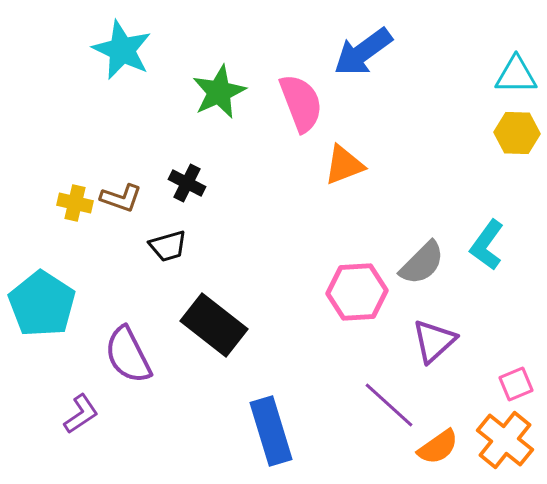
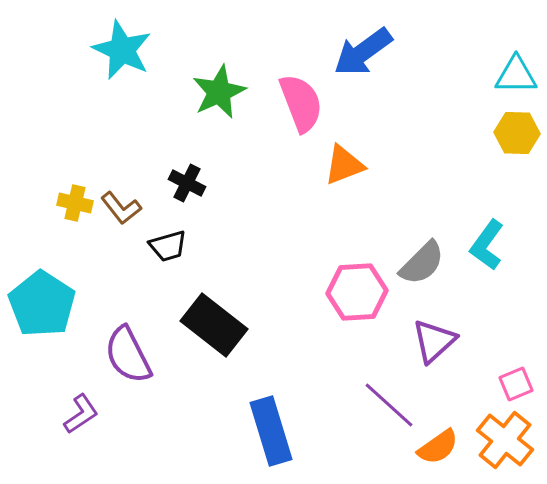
brown L-shape: moved 10 px down; rotated 33 degrees clockwise
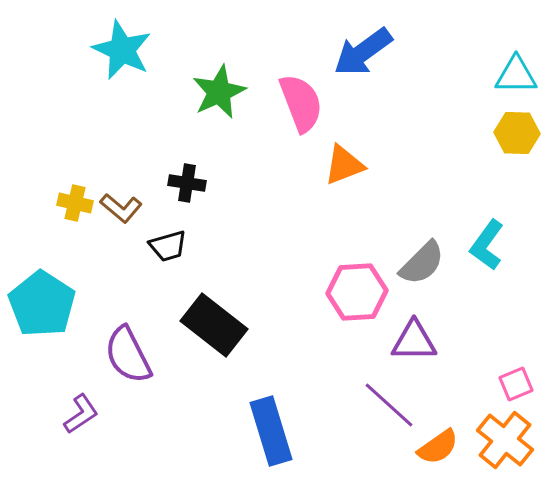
black cross: rotated 18 degrees counterclockwise
brown L-shape: rotated 12 degrees counterclockwise
purple triangle: moved 20 px left; rotated 42 degrees clockwise
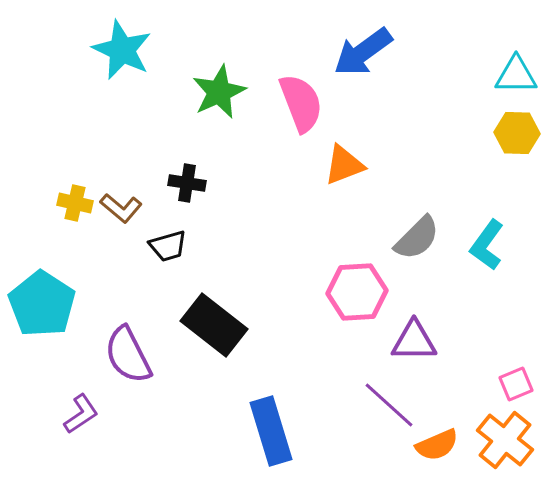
gray semicircle: moved 5 px left, 25 px up
orange semicircle: moved 1 px left, 2 px up; rotated 12 degrees clockwise
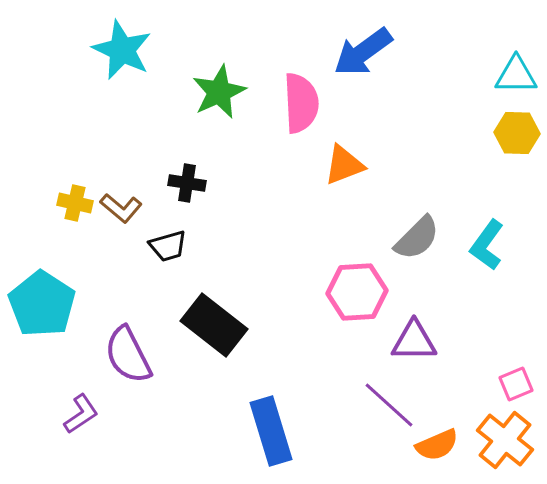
pink semicircle: rotated 18 degrees clockwise
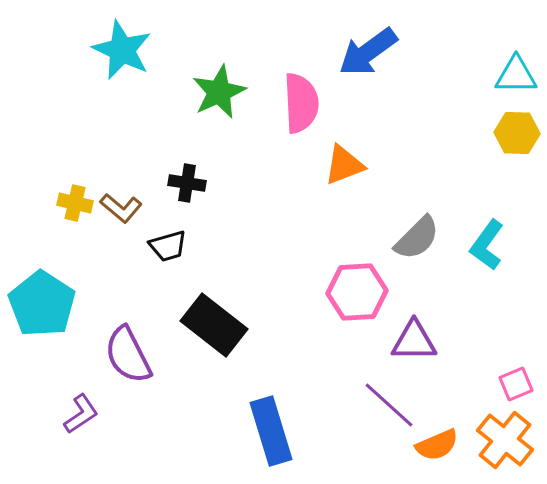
blue arrow: moved 5 px right
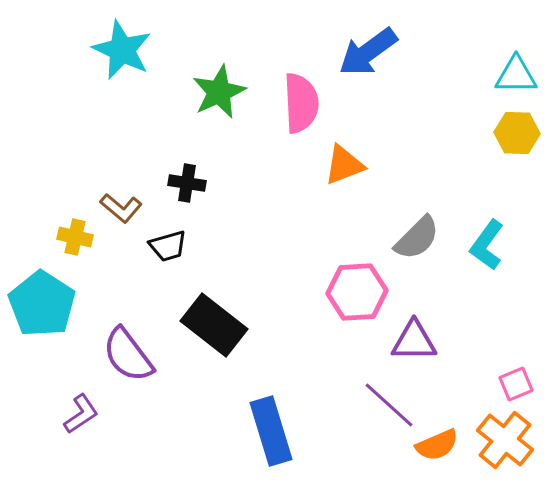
yellow cross: moved 34 px down
purple semicircle: rotated 10 degrees counterclockwise
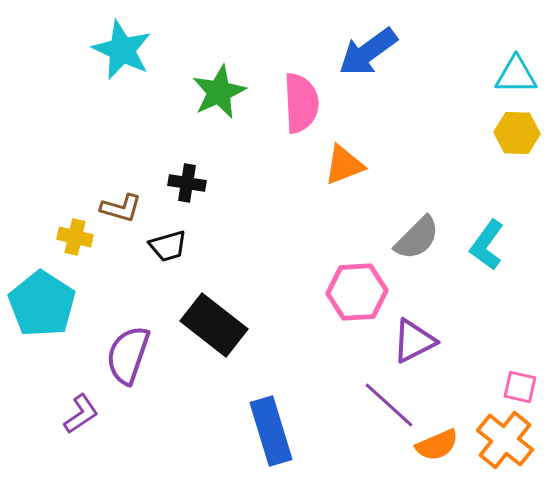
brown L-shape: rotated 24 degrees counterclockwise
purple triangle: rotated 27 degrees counterclockwise
purple semicircle: rotated 56 degrees clockwise
pink square: moved 4 px right, 3 px down; rotated 36 degrees clockwise
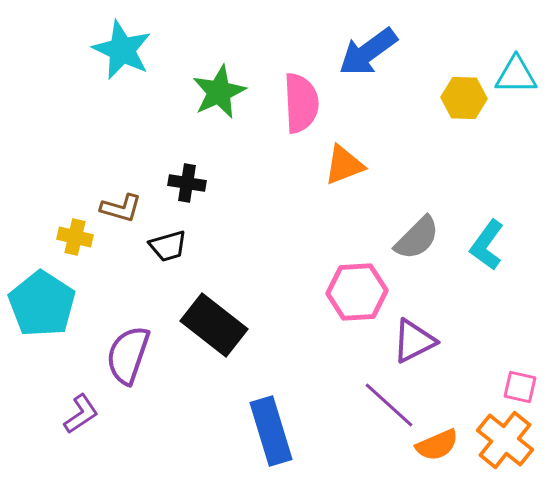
yellow hexagon: moved 53 px left, 35 px up
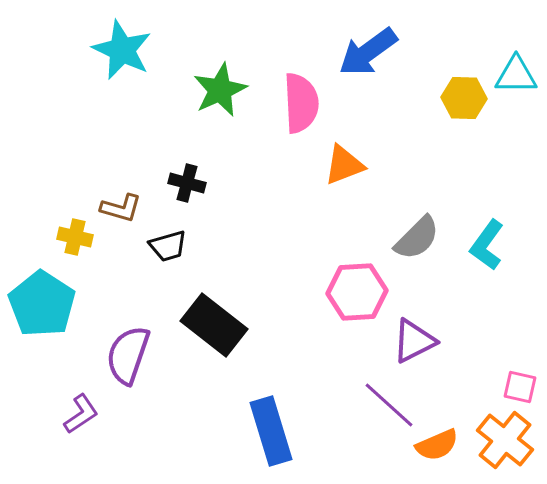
green star: moved 1 px right, 2 px up
black cross: rotated 6 degrees clockwise
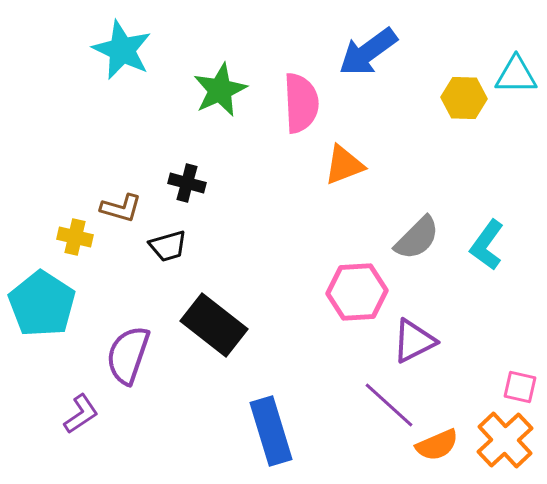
orange cross: rotated 8 degrees clockwise
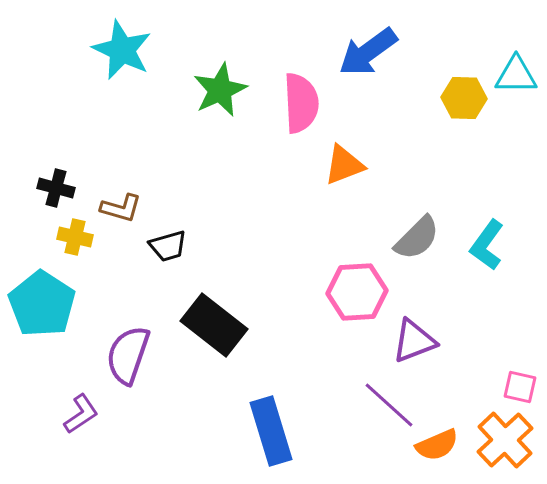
black cross: moved 131 px left, 5 px down
purple triangle: rotated 6 degrees clockwise
